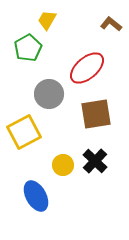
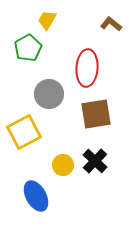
red ellipse: rotated 45 degrees counterclockwise
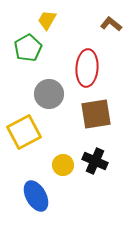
black cross: rotated 20 degrees counterclockwise
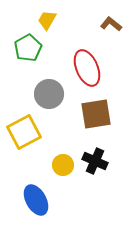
red ellipse: rotated 27 degrees counterclockwise
blue ellipse: moved 4 px down
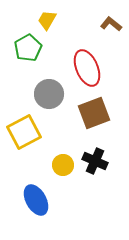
brown square: moved 2 px left, 1 px up; rotated 12 degrees counterclockwise
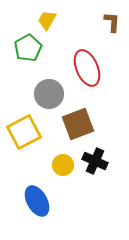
brown L-shape: moved 1 px right, 2 px up; rotated 55 degrees clockwise
brown square: moved 16 px left, 11 px down
blue ellipse: moved 1 px right, 1 px down
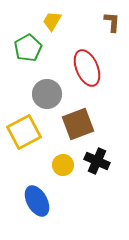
yellow trapezoid: moved 5 px right, 1 px down
gray circle: moved 2 px left
black cross: moved 2 px right
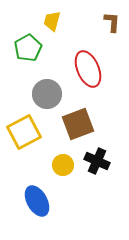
yellow trapezoid: rotated 15 degrees counterclockwise
red ellipse: moved 1 px right, 1 px down
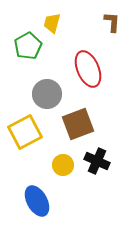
yellow trapezoid: moved 2 px down
green pentagon: moved 2 px up
yellow square: moved 1 px right
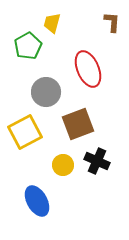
gray circle: moved 1 px left, 2 px up
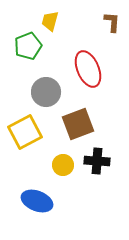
yellow trapezoid: moved 2 px left, 2 px up
green pentagon: rotated 8 degrees clockwise
black cross: rotated 20 degrees counterclockwise
blue ellipse: rotated 40 degrees counterclockwise
